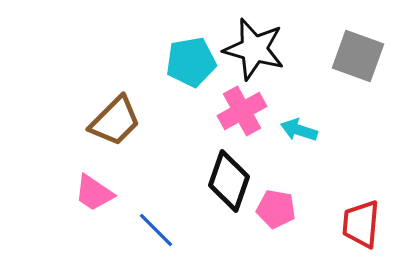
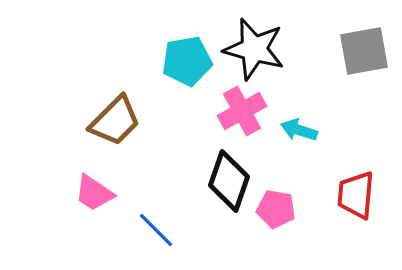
gray square: moved 6 px right, 5 px up; rotated 30 degrees counterclockwise
cyan pentagon: moved 4 px left, 1 px up
red trapezoid: moved 5 px left, 29 px up
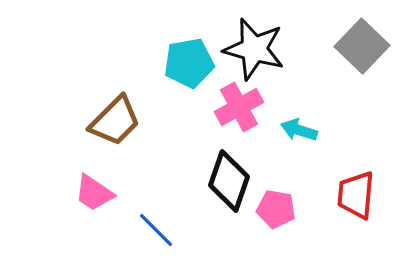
gray square: moved 2 px left, 5 px up; rotated 36 degrees counterclockwise
cyan pentagon: moved 2 px right, 2 px down
pink cross: moved 3 px left, 4 px up
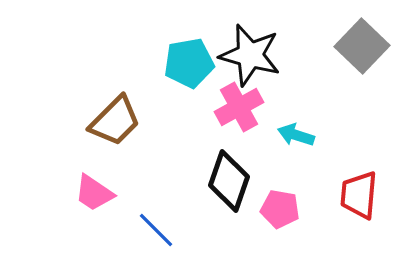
black star: moved 4 px left, 6 px down
cyan arrow: moved 3 px left, 5 px down
red trapezoid: moved 3 px right
pink pentagon: moved 4 px right
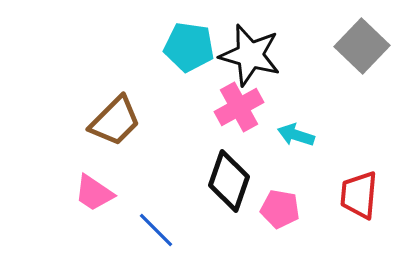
cyan pentagon: moved 16 px up; rotated 18 degrees clockwise
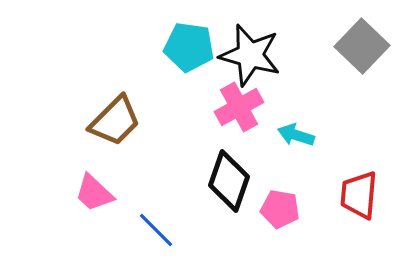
pink trapezoid: rotated 9 degrees clockwise
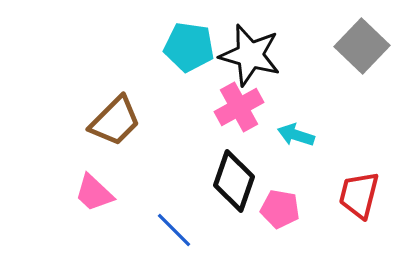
black diamond: moved 5 px right
red trapezoid: rotated 9 degrees clockwise
blue line: moved 18 px right
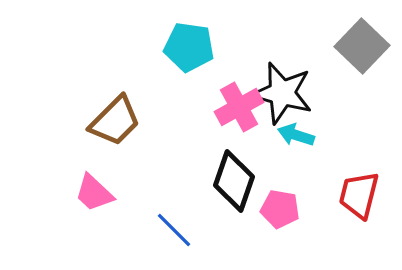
black star: moved 32 px right, 38 px down
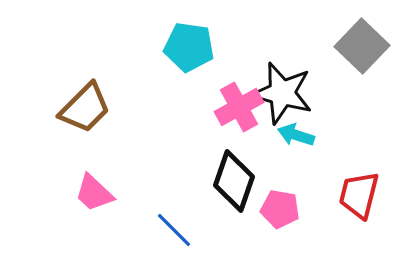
brown trapezoid: moved 30 px left, 13 px up
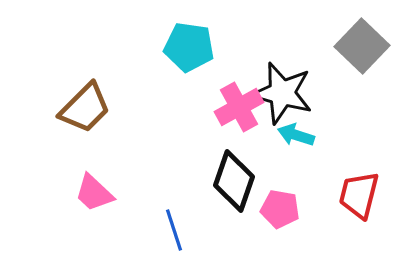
blue line: rotated 27 degrees clockwise
